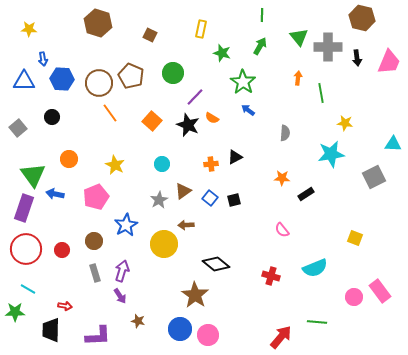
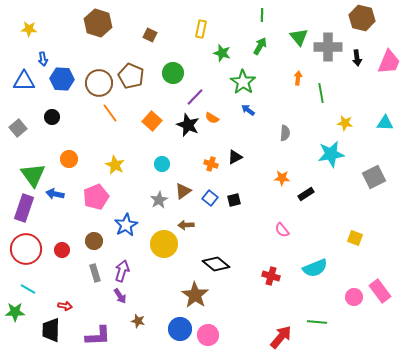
cyan triangle at (393, 144): moved 8 px left, 21 px up
orange cross at (211, 164): rotated 24 degrees clockwise
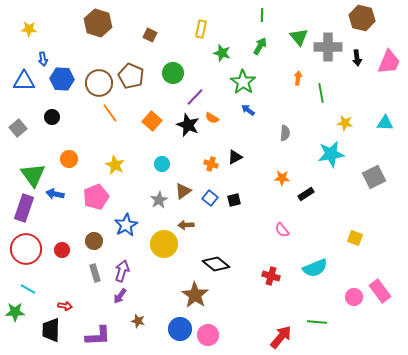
purple arrow at (120, 296): rotated 70 degrees clockwise
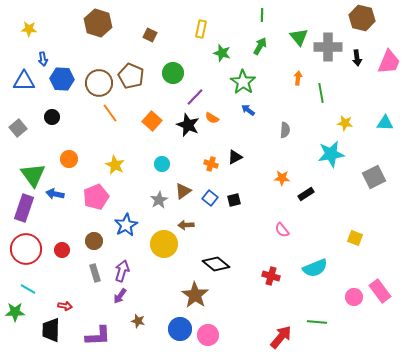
gray semicircle at (285, 133): moved 3 px up
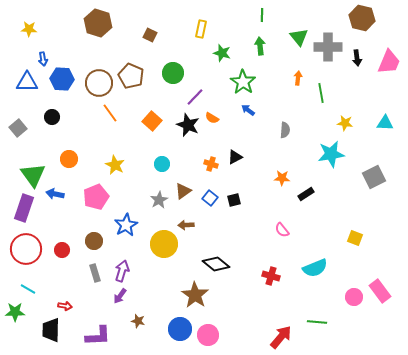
green arrow at (260, 46): rotated 36 degrees counterclockwise
blue triangle at (24, 81): moved 3 px right, 1 px down
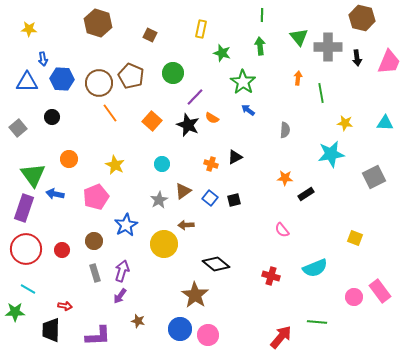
orange star at (282, 178): moved 3 px right
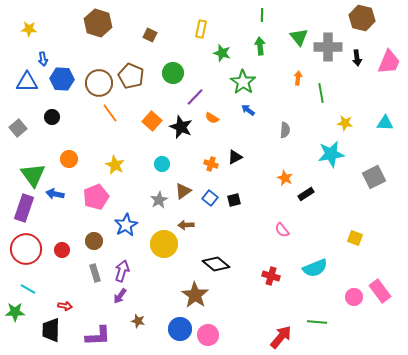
black star at (188, 125): moved 7 px left, 2 px down
orange star at (285, 178): rotated 21 degrees clockwise
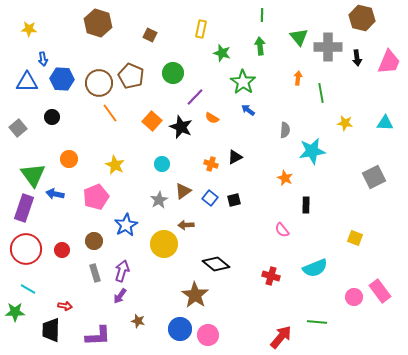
cyan star at (331, 154): moved 19 px left, 3 px up
black rectangle at (306, 194): moved 11 px down; rotated 56 degrees counterclockwise
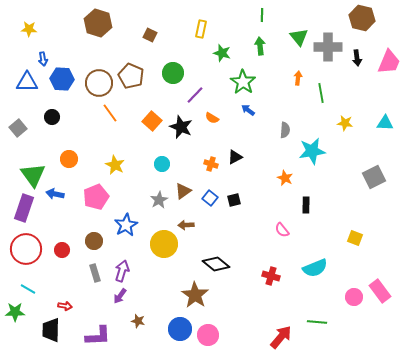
purple line at (195, 97): moved 2 px up
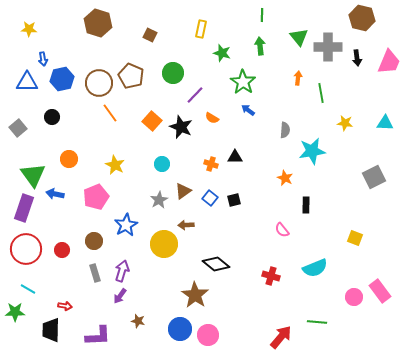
blue hexagon at (62, 79): rotated 15 degrees counterclockwise
black triangle at (235, 157): rotated 28 degrees clockwise
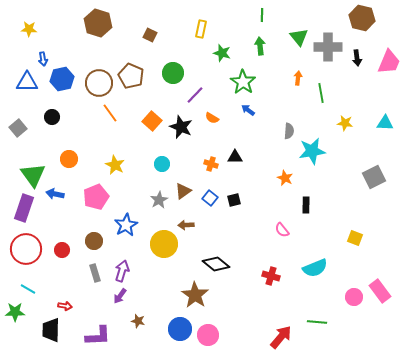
gray semicircle at (285, 130): moved 4 px right, 1 px down
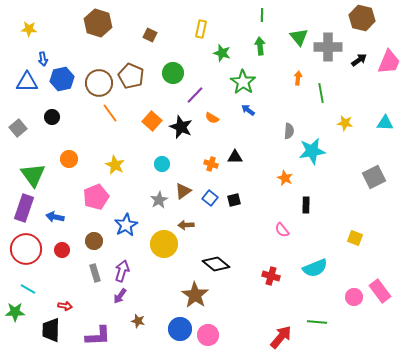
black arrow at (357, 58): moved 2 px right, 2 px down; rotated 119 degrees counterclockwise
blue arrow at (55, 194): moved 23 px down
